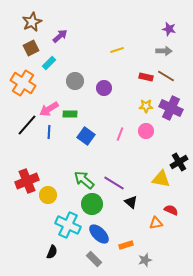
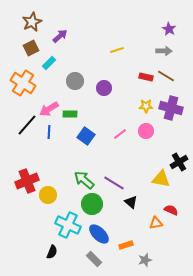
purple star: rotated 16 degrees clockwise
purple cross: rotated 10 degrees counterclockwise
pink line: rotated 32 degrees clockwise
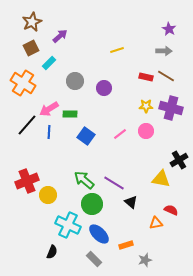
black cross: moved 2 px up
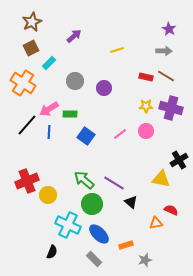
purple arrow: moved 14 px right
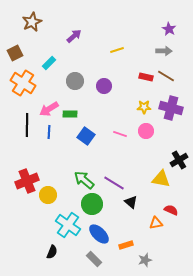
brown square: moved 16 px left, 5 px down
purple circle: moved 2 px up
yellow star: moved 2 px left, 1 px down
black line: rotated 40 degrees counterclockwise
pink line: rotated 56 degrees clockwise
cyan cross: rotated 10 degrees clockwise
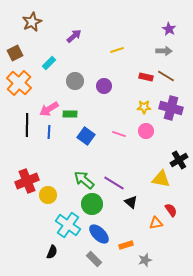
orange cross: moved 4 px left; rotated 10 degrees clockwise
pink line: moved 1 px left
red semicircle: rotated 32 degrees clockwise
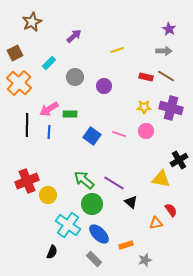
gray circle: moved 4 px up
blue square: moved 6 px right
